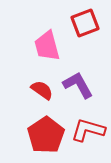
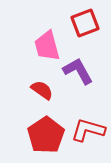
purple L-shape: moved 14 px up
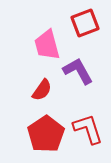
pink trapezoid: moved 1 px up
red semicircle: rotated 90 degrees clockwise
red L-shape: moved 1 px up; rotated 56 degrees clockwise
red pentagon: moved 1 px up
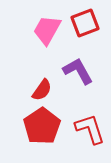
pink trapezoid: moved 15 px up; rotated 44 degrees clockwise
red L-shape: moved 2 px right
red pentagon: moved 4 px left, 8 px up
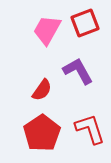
red pentagon: moved 7 px down
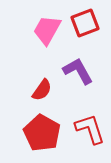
red pentagon: rotated 9 degrees counterclockwise
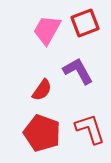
red pentagon: rotated 9 degrees counterclockwise
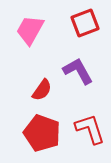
pink trapezoid: moved 17 px left
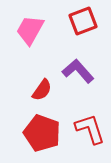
red square: moved 2 px left, 2 px up
purple L-shape: rotated 12 degrees counterclockwise
